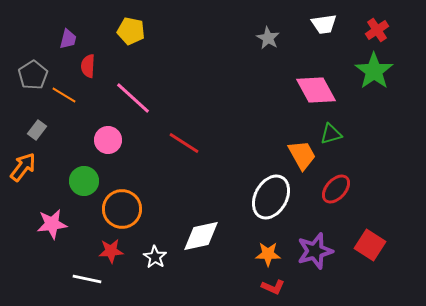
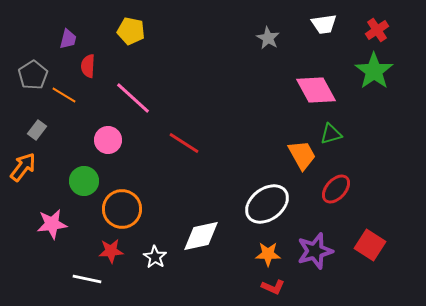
white ellipse: moved 4 px left, 7 px down; rotated 24 degrees clockwise
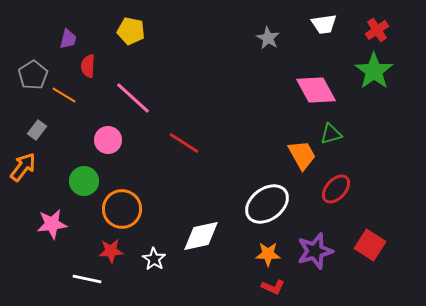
white star: moved 1 px left, 2 px down
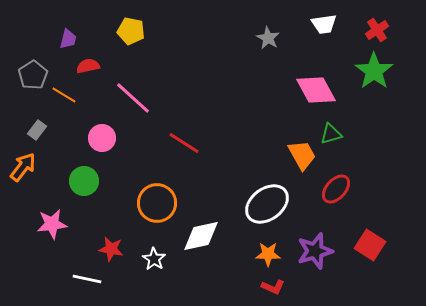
red semicircle: rotated 75 degrees clockwise
pink circle: moved 6 px left, 2 px up
orange circle: moved 35 px right, 6 px up
red star: moved 2 px up; rotated 15 degrees clockwise
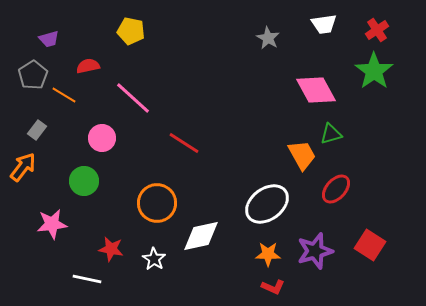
purple trapezoid: moved 19 px left; rotated 60 degrees clockwise
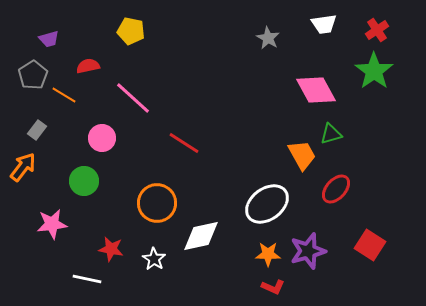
purple star: moved 7 px left
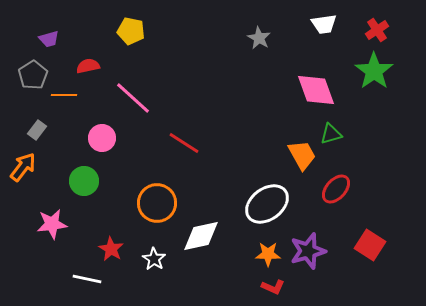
gray star: moved 9 px left
pink diamond: rotated 9 degrees clockwise
orange line: rotated 30 degrees counterclockwise
red star: rotated 20 degrees clockwise
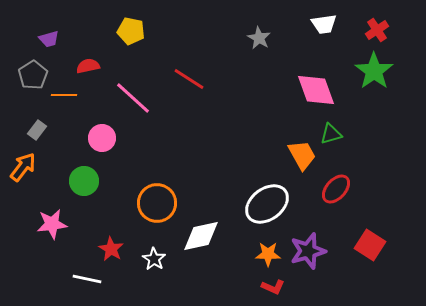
red line: moved 5 px right, 64 px up
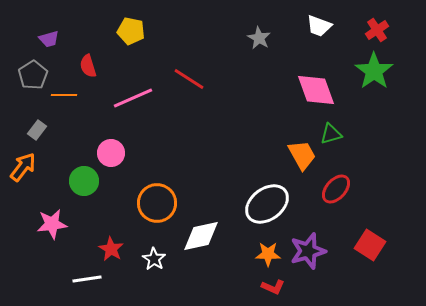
white trapezoid: moved 5 px left, 2 px down; rotated 28 degrees clockwise
red semicircle: rotated 95 degrees counterclockwise
pink line: rotated 66 degrees counterclockwise
pink circle: moved 9 px right, 15 px down
white line: rotated 20 degrees counterclockwise
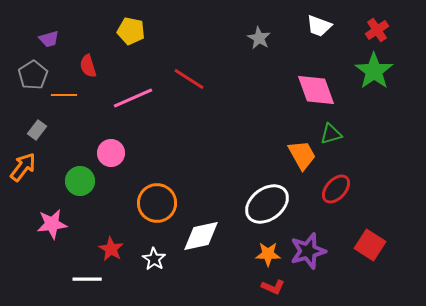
green circle: moved 4 px left
white line: rotated 8 degrees clockwise
